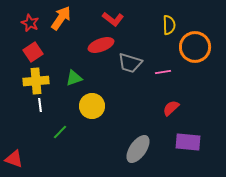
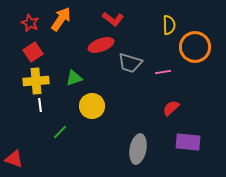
orange arrow: moved 1 px down
gray ellipse: rotated 24 degrees counterclockwise
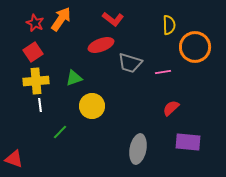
red star: moved 5 px right
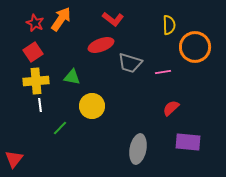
green triangle: moved 2 px left, 1 px up; rotated 30 degrees clockwise
green line: moved 4 px up
red triangle: rotated 48 degrees clockwise
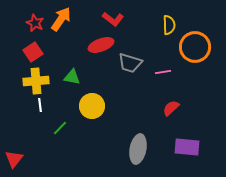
purple rectangle: moved 1 px left, 5 px down
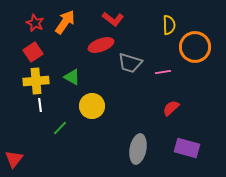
orange arrow: moved 4 px right, 3 px down
green triangle: rotated 18 degrees clockwise
purple rectangle: moved 1 px down; rotated 10 degrees clockwise
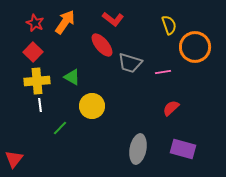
yellow semicircle: rotated 18 degrees counterclockwise
red ellipse: moved 1 px right; rotated 70 degrees clockwise
red square: rotated 12 degrees counterclockwise
yellow cross: moved 1 px right
purple rectangle: moved 4 px left, 1 px down
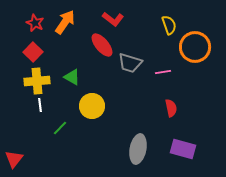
red semicircle: rotated 120 degrees clockwise
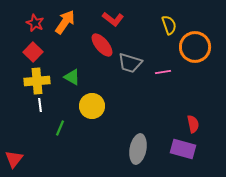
red semicircle: moved 22 px right, 16 px down
green line: rotated 21 degrees counterclockwise
